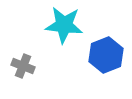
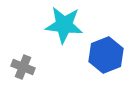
gray cross: moved 1 px down
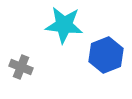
gray cross: moved 2 px left
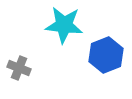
gray cross: moved 2 px left, 1 px down
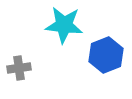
gray cross: rotated 30 degrees counterclockwise
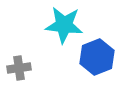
blue hexagon: moved 9 px left, 2 px down
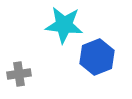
gray cross: moved 6 px down
